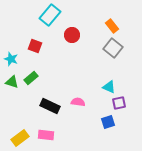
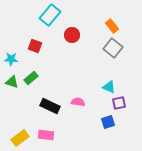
cyan star: rotated 16 degrees counterclockwise
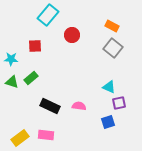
cyan rectangle: moved 2 px left
orange rectangle: rotated 24 degrees counterclockwise
red square: rotated 24 degrees counterclockwise
pink semicircle: moved 1 px right, 4 px down
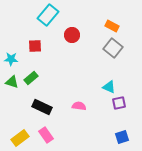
black rectangle: moved 8 px left, 1 px down
blue square: moved 14 px right, 15 px down
pink rectangle: rotated 49 degrees clockwise
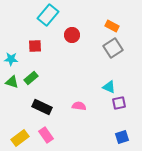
gray square: rotated 18 degrees clockwise
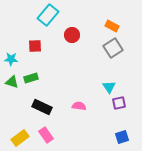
green rectangle: rotated 24 degrees clockwise
cyan triangle: rotated 32 degrees clockwise
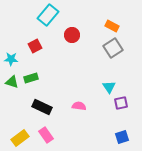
red square: rotated 24 degrees counterclockwise
purple square: moved 2 px right
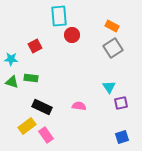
cyan rectangle: moved 11 px right, 1 px down; rotated 45 degrees counterclockwise
green rectangle: rotated 24 degrees clockwise
yellow rectangle: moved 7 px right, 12 px up
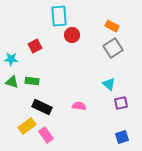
green rectangle: moved 1 px right, 3 px down
cyan triangle: moved 3 px up; rotated 16 degrees counterclockwise
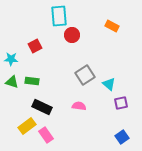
gray square: moved 28 px left, 27 px down
blue square: rotated 16 degrees counterclockwise
